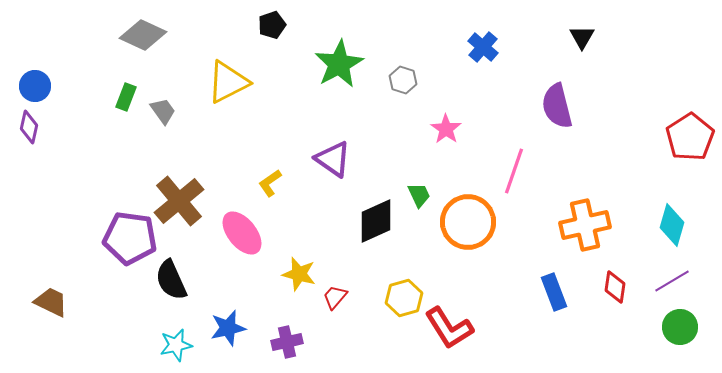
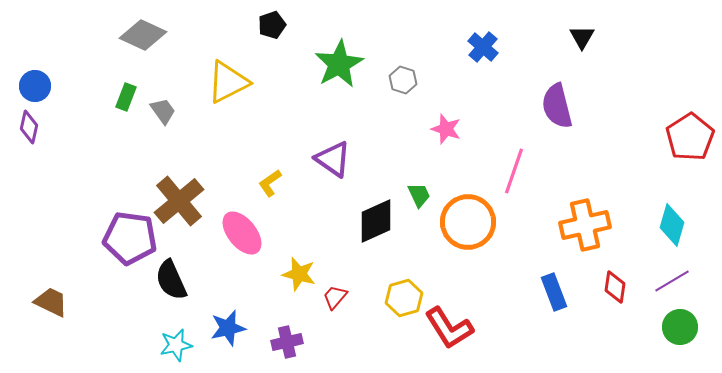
pink star: rotated 16 degrees counterclockwise
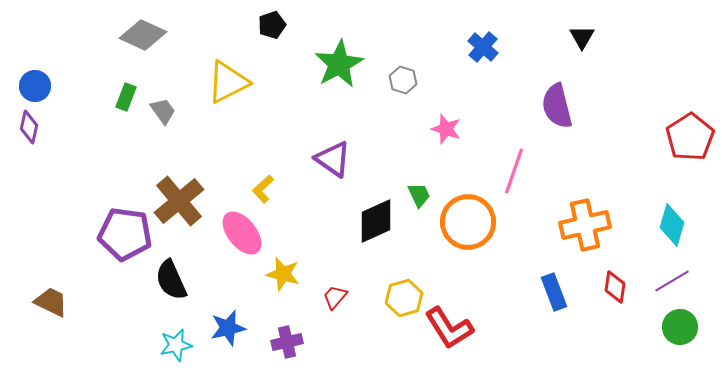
yellow L-shape: moved 7 px left, 6 px down; rotated 8 degrees counterclockwise
purple pentagon: moved 5 px left, 4 px up
yellow star: moved 16 px left
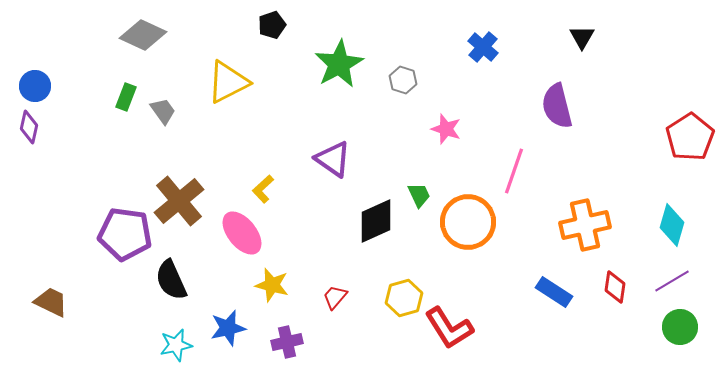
yellow star: moved 11 px left, 11 px down
blue rectangle: rotated 36 degrees counterclockwise
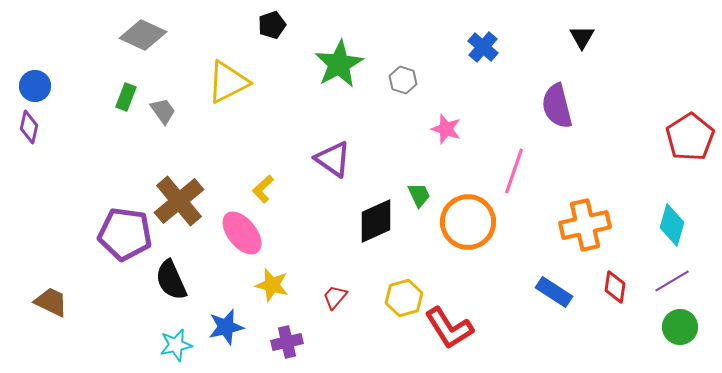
blue star: moved 2 px left, 1 px up
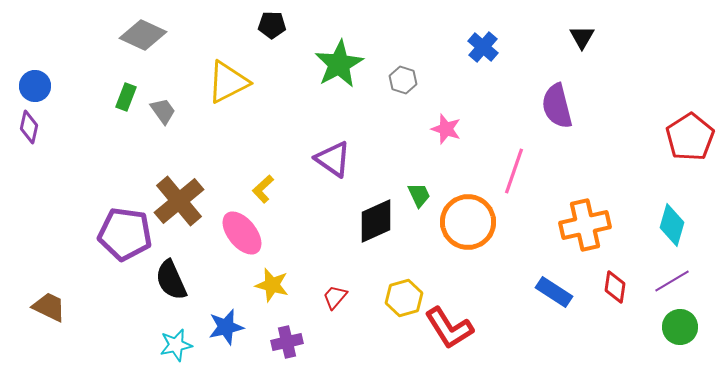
black pentagon: rotated 20 degrees clockwise
brown trapezoid: moved 2 px left, 5 px down
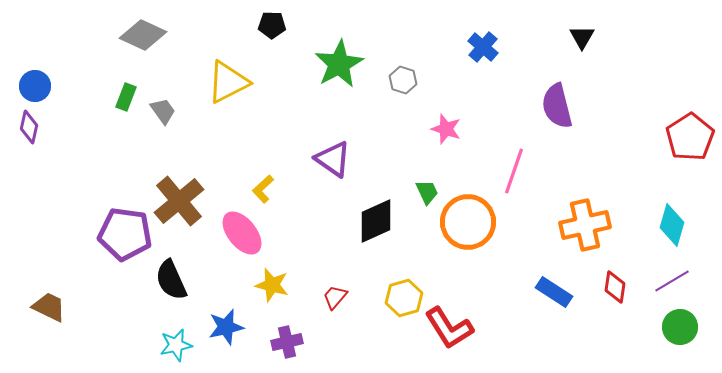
green trapezoid: moved 8 px right, 3 px up
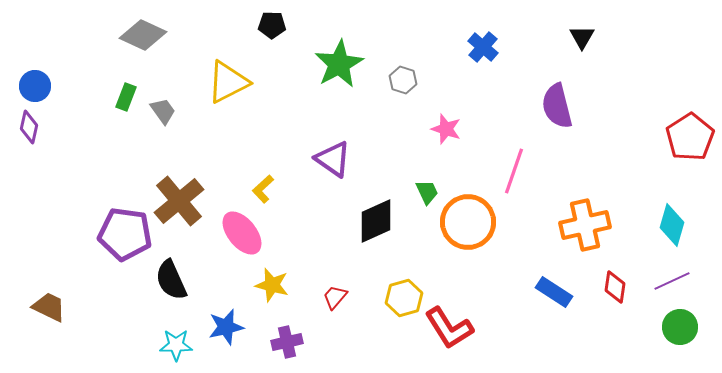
purple line: rotated 6 degrees clockwise
cyan star: rotated 12 degrees clockwise
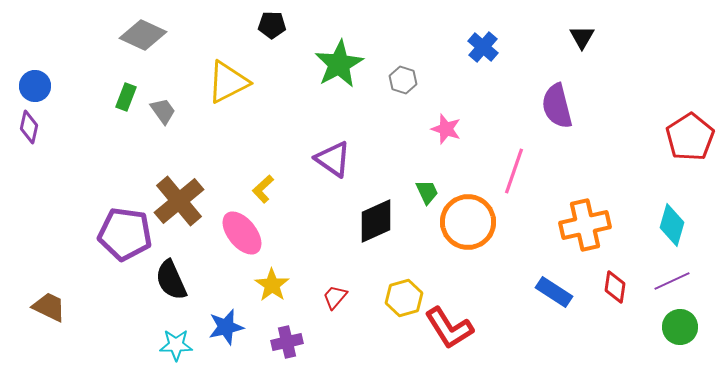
yellow star: rotated 20 degrees clockwise
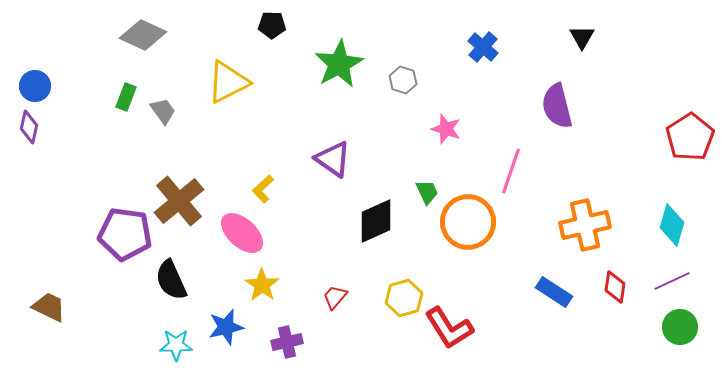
pink line: moved 3 px left
pink ellipse: rotated 9 degrees counterclockwise
yellow star: moved 10 px left
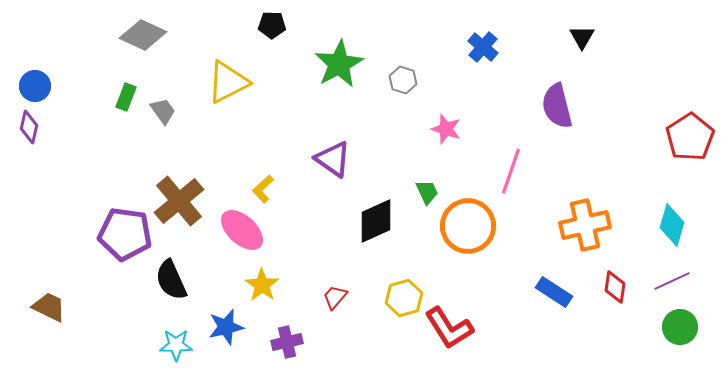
orange circle: moved 4 px down
pink ellipse: moved 3 px up
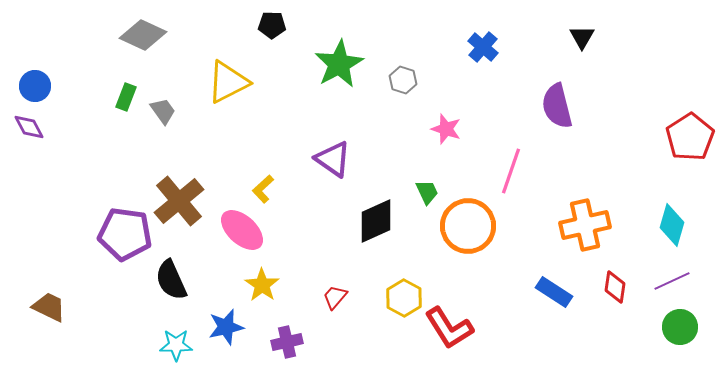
purple diamond: rotated 40 degrees counterclockwise
yellow hexagon: rotated 15 degrees counterclockwise
